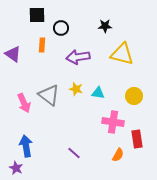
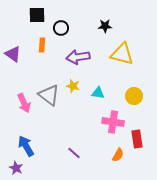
yellow star: moved 3 px left, 3 px up
blue arrow: rotated 20 degrees counterclockwise
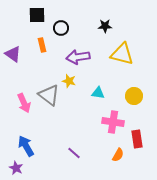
orange rectangle: rotated 16 degrees counterclockwise
yellow star: moved 4 px left, 5 px up
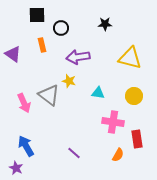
black star: moved 2 px up
yellow triangle: moved 8 px right, 4 px down
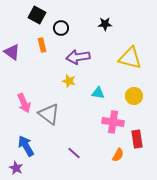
black square: rotated 30 degrees clockwise
purple triangle: moved 1 px left, 2 px up
gray triangle: moved 19 px down
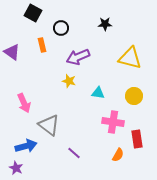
black square: moved 4 px left, 2 px up
purple arrow: rotated 15 degrees counterclockwise
gray triangle: moved 11 px down
blue arrow: rotated 105 degrees clockwise
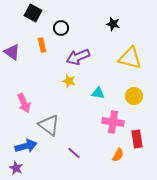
black star: moved 8 px right; rotated 16 degrees clockwise
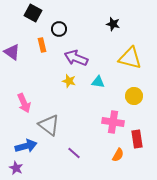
black circle: moved 2 px left, 1 px down
purple arrow: moved 2 px left, 1 px down; rotated 45 degrees clockwise
cyan triangle: moved 11 px up
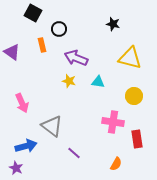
pink arrow: moved 2 px left
gray triangle: moved 3 px right, 1 px down
orange semicircle: moved 2 px left, 9 px down
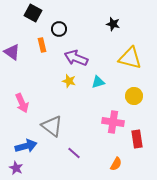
cyan triangle: rotated 24 degrees counterclockwise
